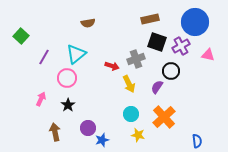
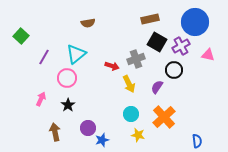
black square: rotated 12 degrees clockwise
black circle: moved 3 px right, 1 px up
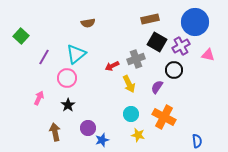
red arrow: rotated 136 degrees clockwise
pink arrow: moved 2 px left, 1 px up
orange cross: rotated 20 degrees counterclockwise
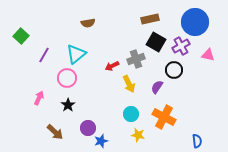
black square: moved 1 px left
purple line: moved 2 px up
brown arrow: rotated 144 degrees clockwise
blue star: moved 1 px left, 1 px down
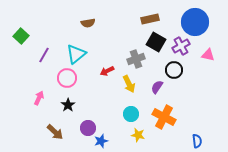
red arrow: moved 5 px left, 5 px down
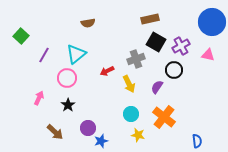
blue circle: moved 17 px right
orange cross: rotated 10 degrees clockwise
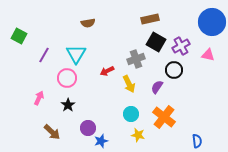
green square: moved 2 px left; rotated 14 degrees counterclockwise
cyan triangle: rotated 20 degrees counterclockwise
brown arrow: moved 3 px left
